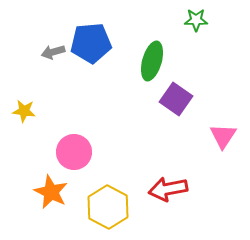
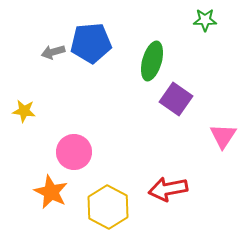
green star: moved 9 px right
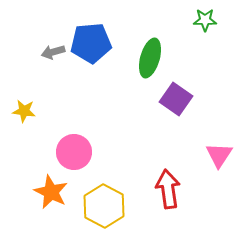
green ellipse: moved 2 px left, 3 px up
pink triangle: moved 4 px left, 19 px down
red arrow: rotated 93 degrees clockwise
yellow hexagon: moved 4 px left, 1 px up
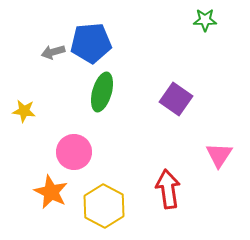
green ellipse: moved 48 px left, 34 px down
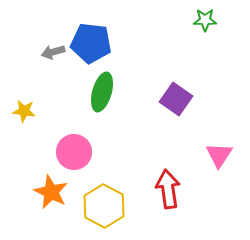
blue pentagon: rotated 12 degrees clockwise
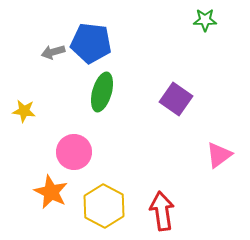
pink triangle: rotated 20 degrees clockwise
red arrow: moved 6 px left, 22 px down
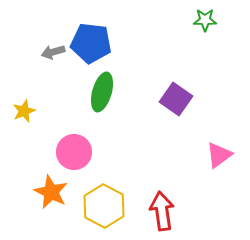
yellow star: rotated 30 degrees counterclockwise
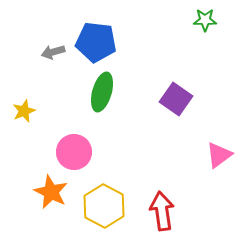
blue pentagon: moved 5 px right, 1 px up
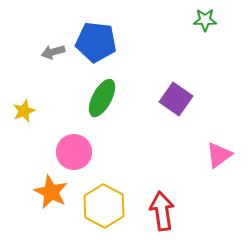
green ellipse: moved 6 px down; rotated 12 degrees clockwise
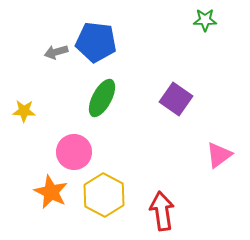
gray arrow: moved 3 px right
yellow star: rotated 25 degrees clockwise
yellow hexagon: moved 11 px up
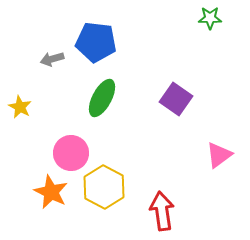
green star: moved 5 px right, 2 px up
gray arrow: moved 4 px left, 7 px down
yellow star: moved 4 px left, 4 px up; rotated 25 degrees clockwise
pink circle: moved 3 px left, 1 px down
yellow hexagon: moved 8 px up
